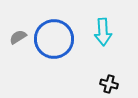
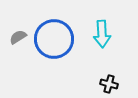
cyan arrow: moved 1 px left, 2 px down
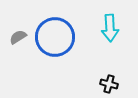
cyan arrow: moved 8 px right, 6 px up
blue circle: moved 1 px right, 2 px up
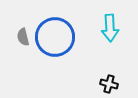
gray semicircle: moved 5 px right; rotated 72 degrees counterclockwise
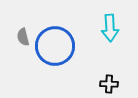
blue circle: moved 9 px down
black cross: rotated 12 degrees counterclockwise
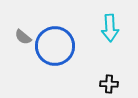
gray semicircle: rotated 36 degrees counterclockwise
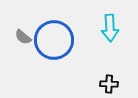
blue circle: moved 1 px left, 6 px up
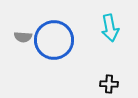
cyan arrow: rotated 8 degrees counterclockwise
gray semicircle: rotated 36 degrees counterclockwise
